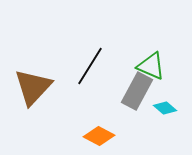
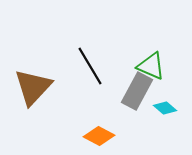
black line: rotated 63 degrees counterclockwise
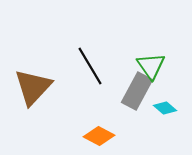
green triangle: rotated 32 degrees clockwise
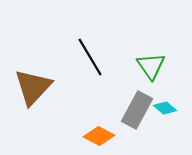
black line: moved 9 px up
gray rectangle: moved 19 px down
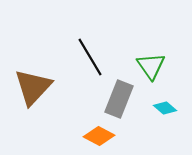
gray rectangle: moved 18 px left, 11 px up; rotated 6 degrees counterclockwise
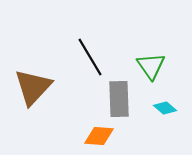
gray rectangle: rotated 24 degrees counterclockwise
orange diamond: rotated 24 degrees counterclockwise
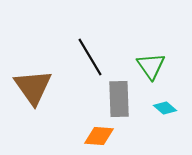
brown triangle: rotated 18 degrees counterclockwise
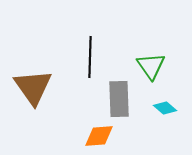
black line: rotated 33 degrees clockwise
orange diamond: rotated 8 degrees counterclockwise
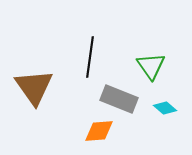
black line: rotated 6 degrees clockwise
brown triangle: moved 1 px right
gray rectangle: rotated 66 degrees counterclockwise
orange diamond: moved 5 px up
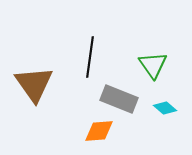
green triangle: moved 2 px right, 1 px up
brown triangle: moved 3 px up
